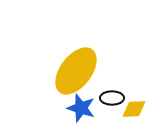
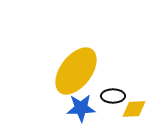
black ellipse: moved 1 px right, 2 px up
blue star: rotated 20 degrees counterclockwise
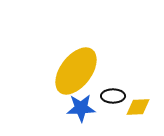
yellow diamond: moved 4 px right, 2 px up
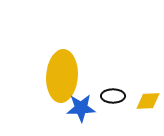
yellow ellipse: moved 14 px left, 5 px down; rotated 33 degrees counterclockwise
yellow diamond: moved 10 px right, 6 px up
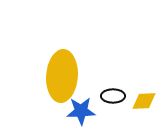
yellow diamond: moved 4 px left
blue star: moved 3 px down
